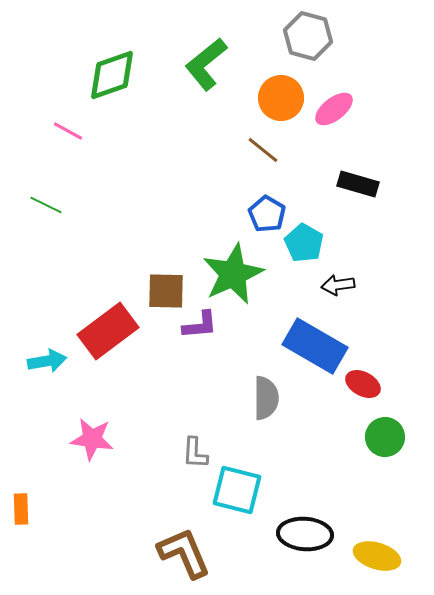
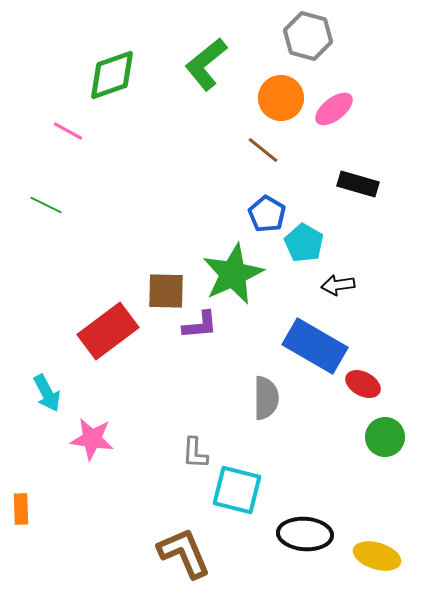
cyan arrow: moved 32 px down; rotated 72 degrees clockwise
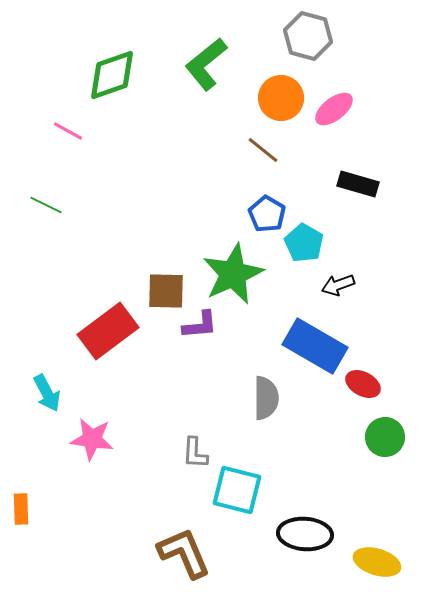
black arrow: rotated 12 degrees counterclockwise
yellow ellipse: moved 6 px down
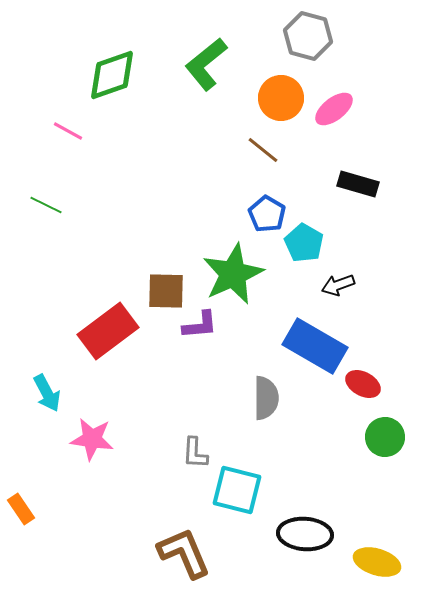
orange rectangle: rotated 32 degrees counterclockwise
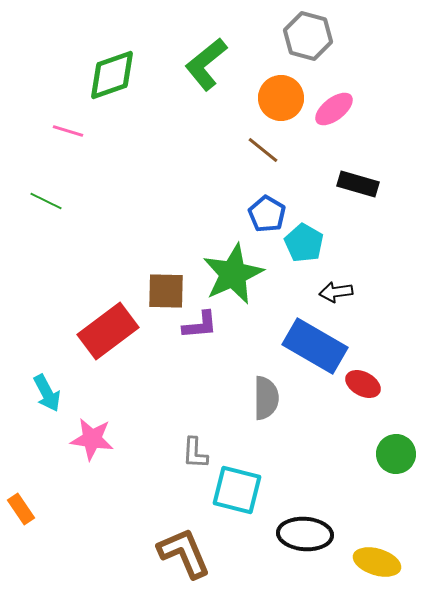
pink line: rotated 12 degrees counterclockwise
green line: moved 4 px up
black arrow: moved 2 px left, 7 px down; rotated 12 degrees clockwise
green circle: moved 11 px right, 17 px down
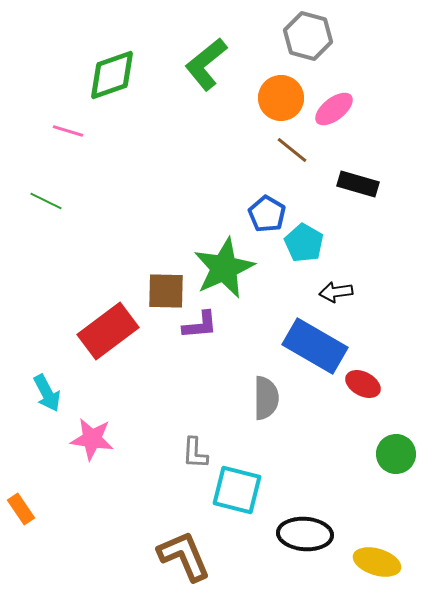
brown line: moved 29 px right
green star: moved 9 px left, 6 px up
brown L-shape: moved 3 px down
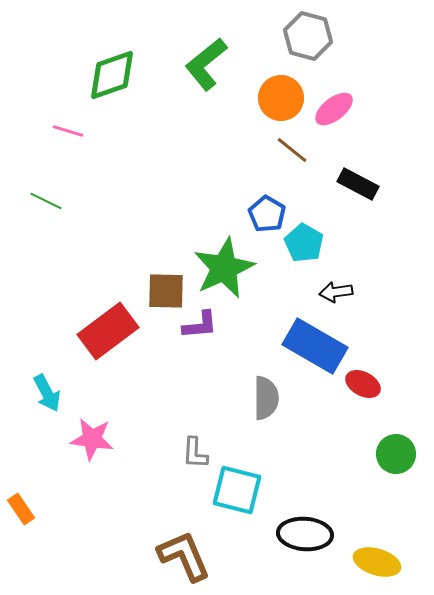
black rectangle: rotated 12 degrees clockwise
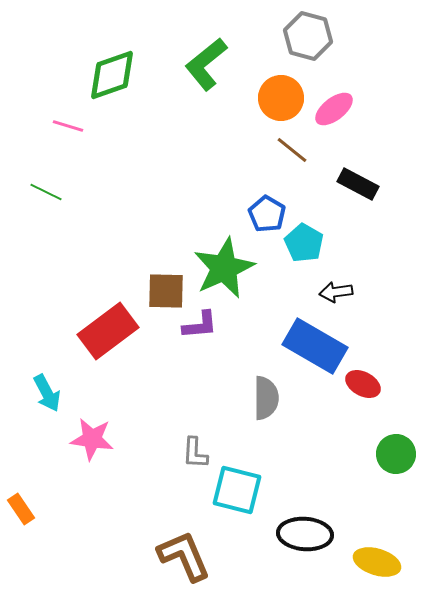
pink line: moved 5 px up
green line: moved 9 px up
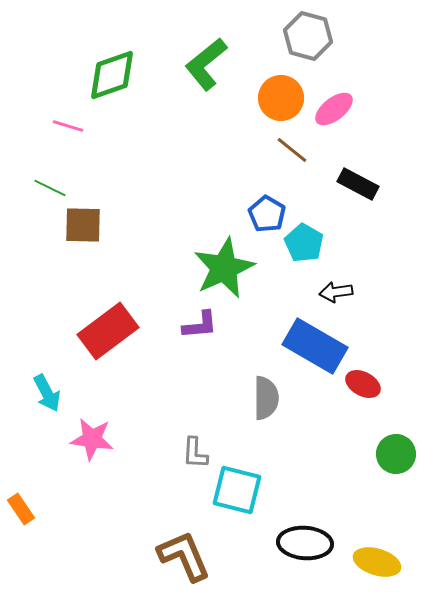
green line: moved 4 px right, 4 px up
brown square: moved 83 px left, 66 px up
black ellipse: moved 9 px down
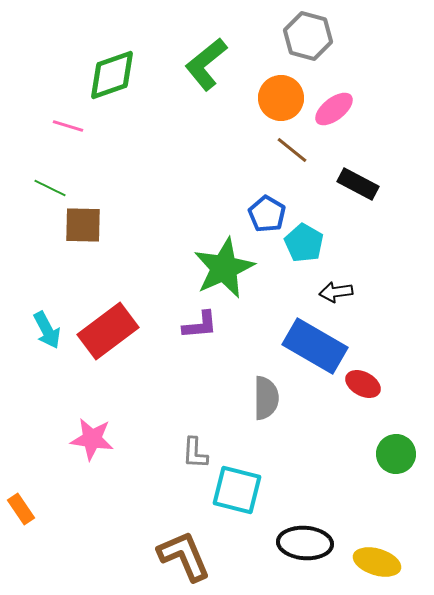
cyan arrow: moved 63 px up
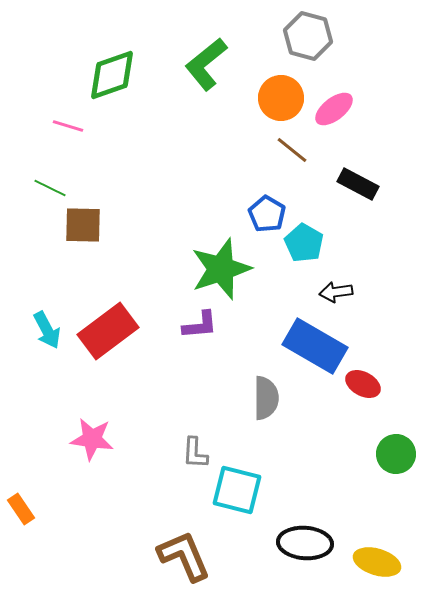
green star: moved 3 px left, 1 px down; rotated 6 degrees clockwise
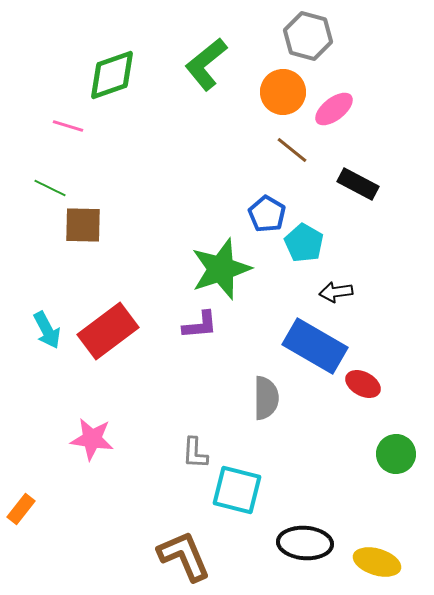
orange circle: moved 2 px right, 6 px up
orange rectangle: rotated 72 degrees clockwise
